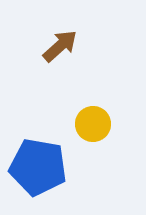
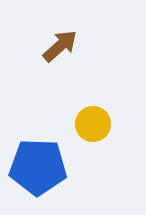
blue pentagon: rotated 8 degrees counterclockwise
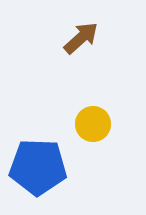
brown arrow: moved 21 px right, 8 px up
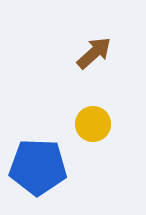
brown arrow: moved 13 px right, 15 px down
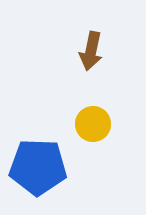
brown arrow: moved 3 px left, 2 px up; rotated 144 degrees clockwise
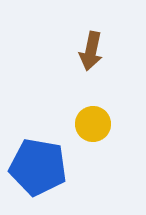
blue pentagon: rotated 8 degrees clockwise
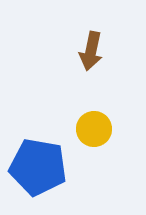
yellow circle: moved 1 px right, 5 px down
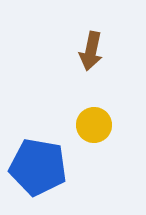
yellow circle: moved 4 px up
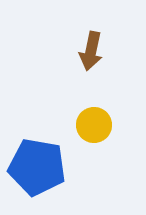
blue pentagon: moved 1 px left
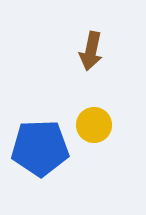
blue pentagon: moved 3 px right, 19 px up; rotated 12 degrees counterclockwise
